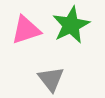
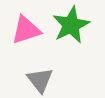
gray triangle: moved 11 px left, 1 px down
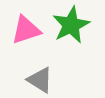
gray triangle: rotated 20 degrees counterclockwise
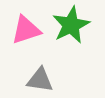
gray triangle: rotated 24 degrees counterclockwise
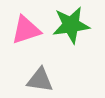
green star: rotated 18 degrees clockwise
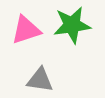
green star: moved 1 px right
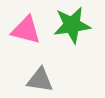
pink triangle: rotated 32 degrees clockwise
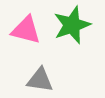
green star: rotated 12 degrees counterclockwise
